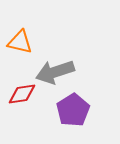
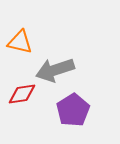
gray arrow: moved 2 px up
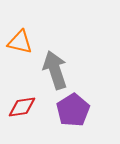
gray arrow: rotated 90 degrees clockwise
red diamond: moved 13 px down
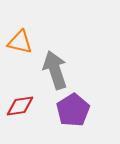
red diamond: moved 2 px left, 1 px up
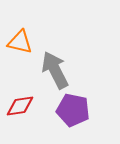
gray arrow: rotated 9 degrees counterclockwise
purple pentagon: rotated 28 degrees counterclockwise
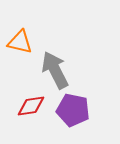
red diamond: moved 11 px right
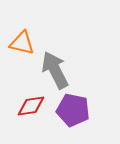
orange triangle: moved 2 px right, 1 px down
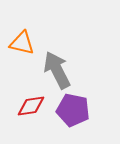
gray arrow: moved 2 px right
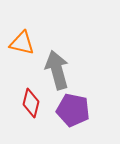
gray arrow: rotated 12 degrees clockwise
red diamond: moved 3 px up; rotated 68 degrees counterclockwise
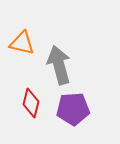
gray arrow: moved 2 px right, 5 px up
purple pentagon: moved 1 px up; rotated 16 degrees counterclockwise
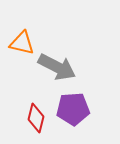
gray arrow: moved 2 px left, 2 px down; rotated 132 degrees clockwise
red diamond: moved 5 px right, 15 px down
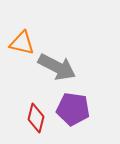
purple pentagon: rotated 12 degrees clockwise
